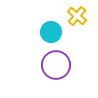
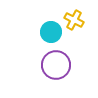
yellow cross: moved 3 px left, 4 px down; rotated 12 degrees counterclockwise
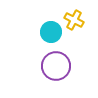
purple circle: moved 1 px down
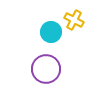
purple circle: moved 10 px left, 3 px down
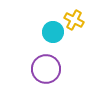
cyan circle: moved 2 px right
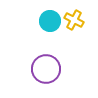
cyan circle: moved 3 px left, 11 px up
